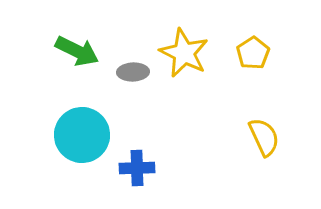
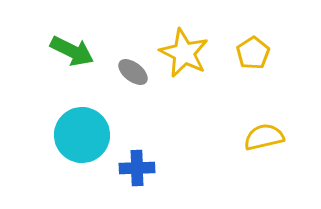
green arrow: moved 5 px left
gray ellipse: rotated 40 degrees clockwise
yellow semicircle: rotated 78 degrees counterclockwise
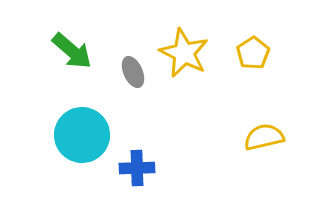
green arrow: rotated 15 degrees clockwise
gray ellipse: rotated 28 degrees clockwise
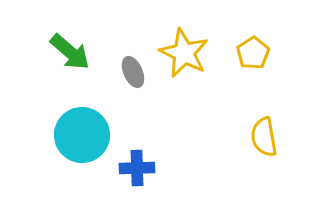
green arrow: moved 2 px left, 1 px down
yellow semicircle: rotated 87 degrees counterclockwise
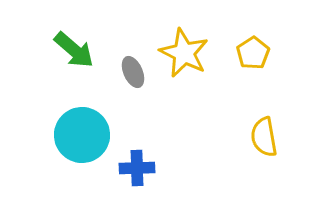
green arrow: moved 4 px right, 2 px up
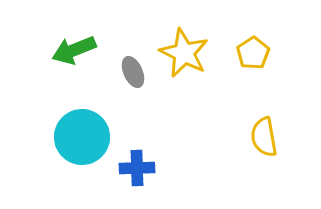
green arrow: rotated 117 degrees clockwise
cyan circle: moved 2 px down
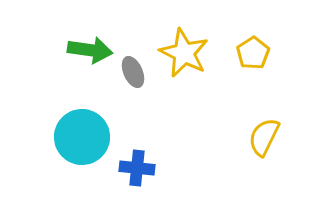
green arrow: moved 16 px right; rotated 150 degrees counterclockwise
yellow semicircle: rotated 36 degrees clockwise
blue cross: rotated 8 degrees clockwise
